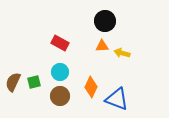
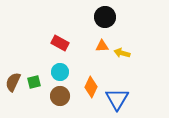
black circle: moved 4 px up
blue triangle: rotated 40 degrees clockwise
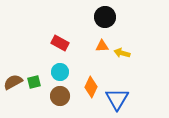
brown semicircle: rotated 36 degrees clockwise
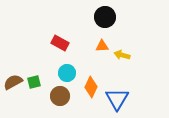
yellow arrow: moved 2 px down
cyan circle: moved 7 px right, 1 px down
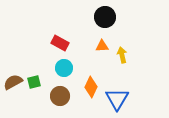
yellow arrow: rotated 63 degrees clockwise
cyan circle: moved 3 px left, 5 px up
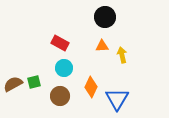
brown semicircle: moved 2 px down
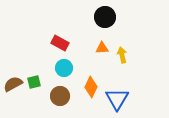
orange triangle: moved 2 px down
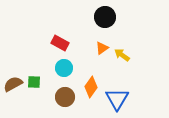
orange triangle: rotated 32 degrees counterclockwise
yellow arrow: rotated 42 degrees counterclockwise
green square: rotated 16 degrees clockwise
orange diamond: rotated 10 degrees clockwise
brown circle: moved 5 px right, 1 px down
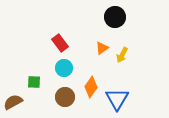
black circle: moved 10 px right
red rectangle: rotated 24 degrees clockwise
yellow arrow: rotated 98 degrees counterclockwise
brown semicircle: moved 18 px down
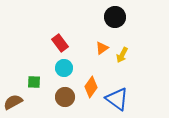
blue triangle: rotated 25 degrees counterclockwise
